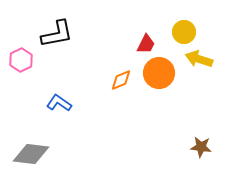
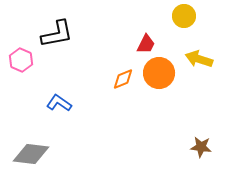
yellow circle: moved 16 px up
pink hexagon: rotated 10 degrees counterclockwise
orange diamond: moved 2 px right, 1 px up
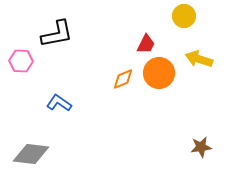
pink hexagon: moved 1 px down; rotated 20 degrees counterclockwise
brown star: rotated 15 degrees counterclockwise
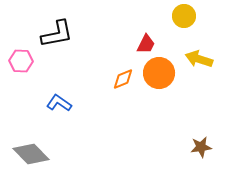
gray diamond: rotated 39 degrees clockwise
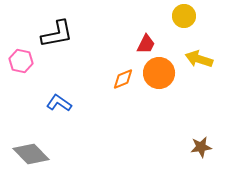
pink hexagon: rotated 10 degrees clockwise
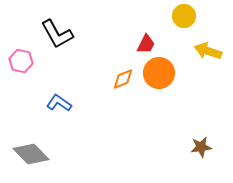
black L-shape: rotated 72 degrees clockwise
yellow arrow: moved 9 px right, 8 px up
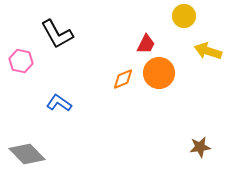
brown star: moved 1 px left
gray diamond: moved 4 px left
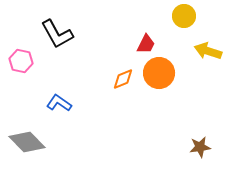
gray diamond: moved 12 px up
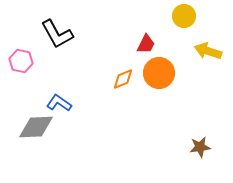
gray diamond: moved 9 px right, 15 px up; rotated 48 degrees counterclockwise
